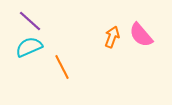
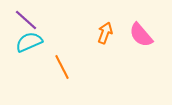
purple line: moved 4 px left, 1 px up
orange arrow: moved 7 px left, 4 px up
cyan semicircle: moved 5 px up
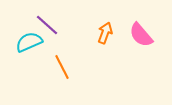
purple line: moved 21 px right, 5 px down
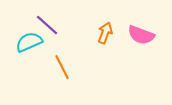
pink semicircle: rotated 28 degrees counterclockwise
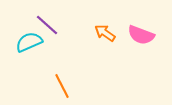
orange arrow: rotated 75 degrees counterclockwise
orange line: moved 19 px down
